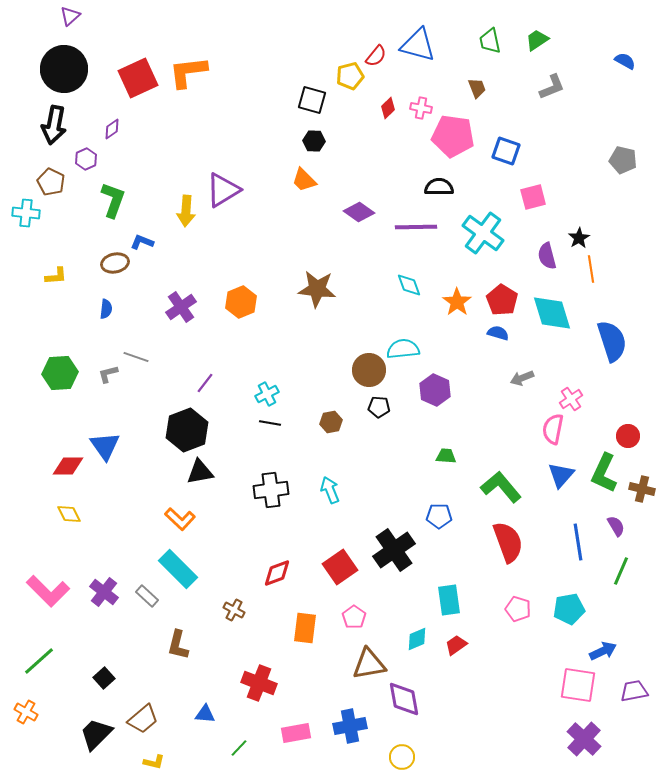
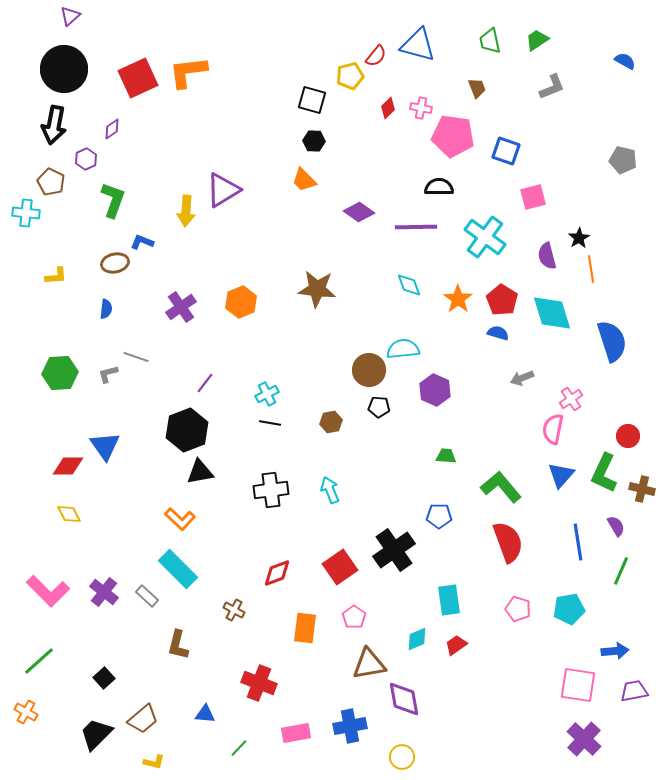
cyan cross at (483, 233): moved 2 px right, 4 px down
orange star at (457, 302): moved 1 px right, 3 px up
blue arrow at (603, 651): moved 12 px right; rotated 20 degrees clockwise
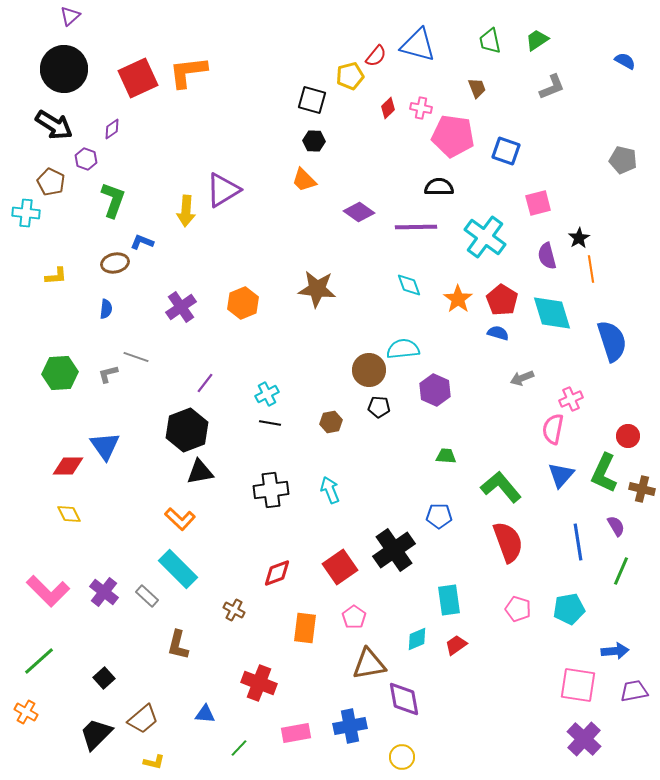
black arrow at (54, 125): rotated 69 degrees counterclockwise
purple hexagon at (86, 159): rotated 15 degrees counterclockwise
pink square at (533, 197): moved 5 px right, 6 px down
orange hexagon at (241, 302): moved 2 px right, 1 px down
pink cross at (571, 399): rotated 10 degrees clockwise
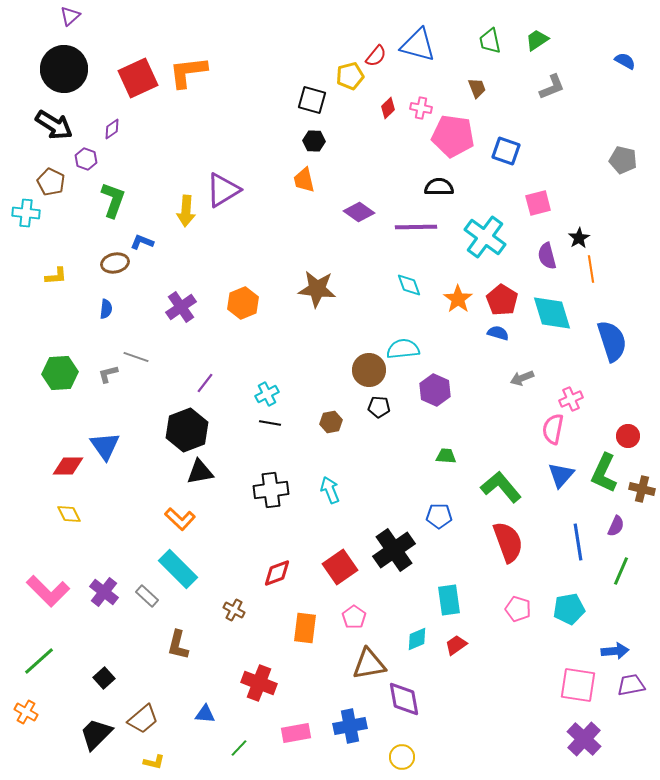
orange trapezoid at (304, 180): rotated 32 degrees clockwise
purple semicircle at (616, 526): rotated 55 degrees clockwise
purple trapezoid at (634, 691): moved 3 px left, 6 px up
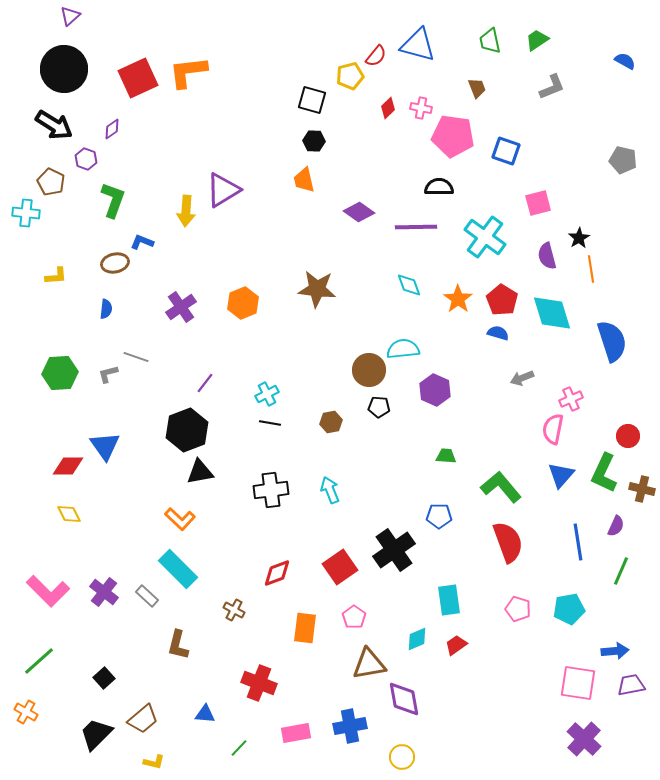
pink square at (578, 685): moved 2 px up
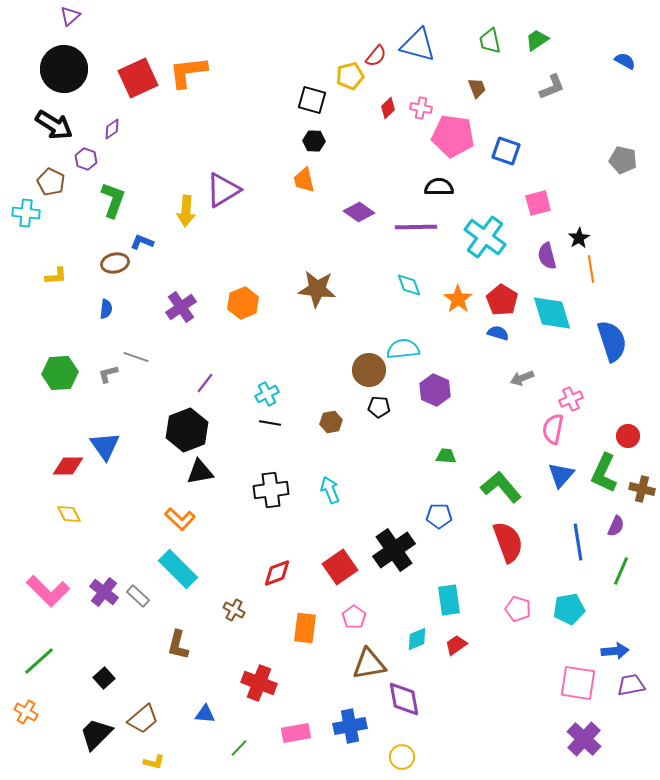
gray rectangle at (147, 596): moved 9 px left
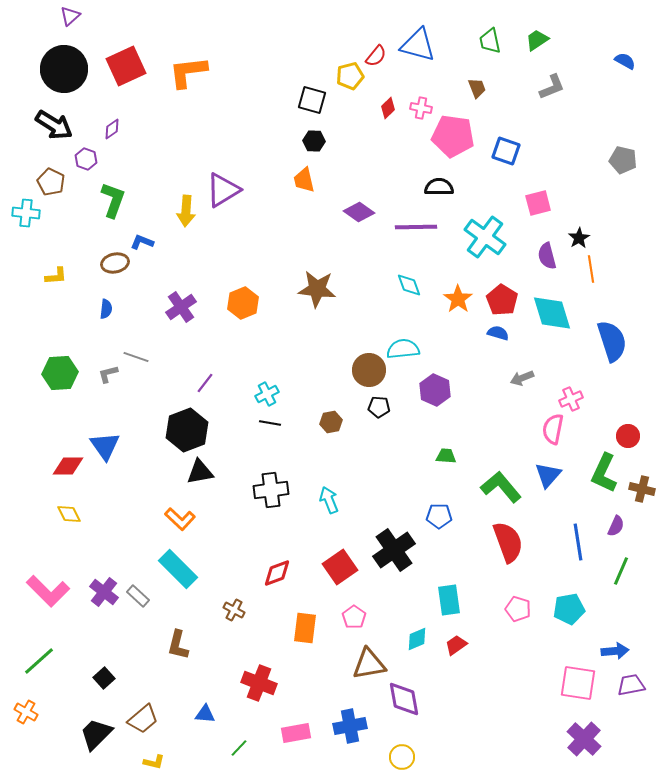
red square at (138, 78): moved 12 px left, 12 px up
blue triangle at (561, 475): moved 13 px left
cyan arrow at (330, 490): moved 1 px left, 10 px down
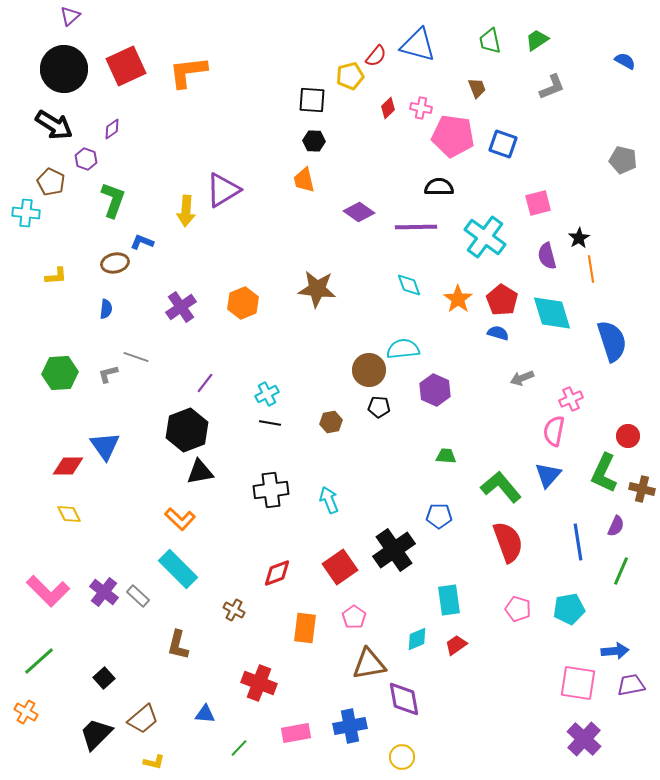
black square at (312, 100): rotated 12 degrees counterclockwise
blue square at (506, 151): moved 3 px left, 7 px up
pink semicircle at (553, 429): moved 1 px right, 2 px down
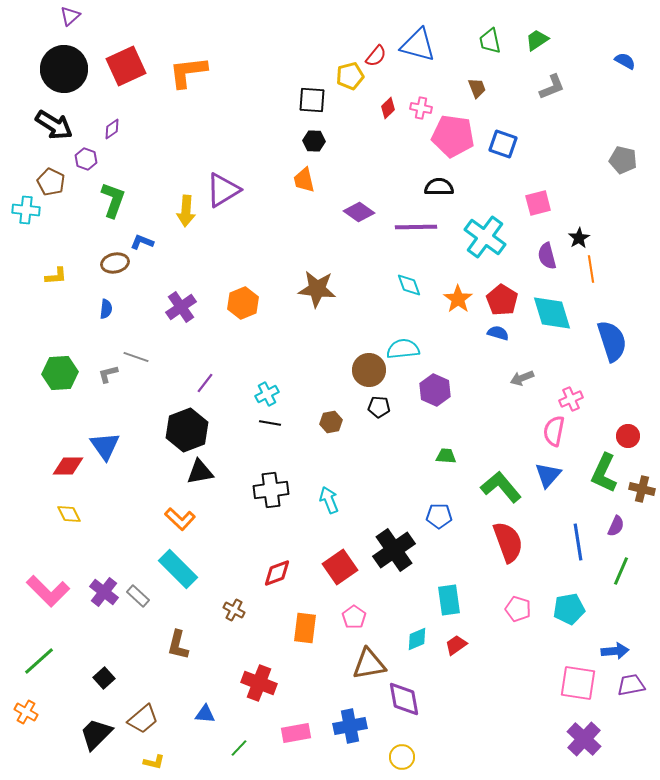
cyan cross at (26, 213): moved 3 px up
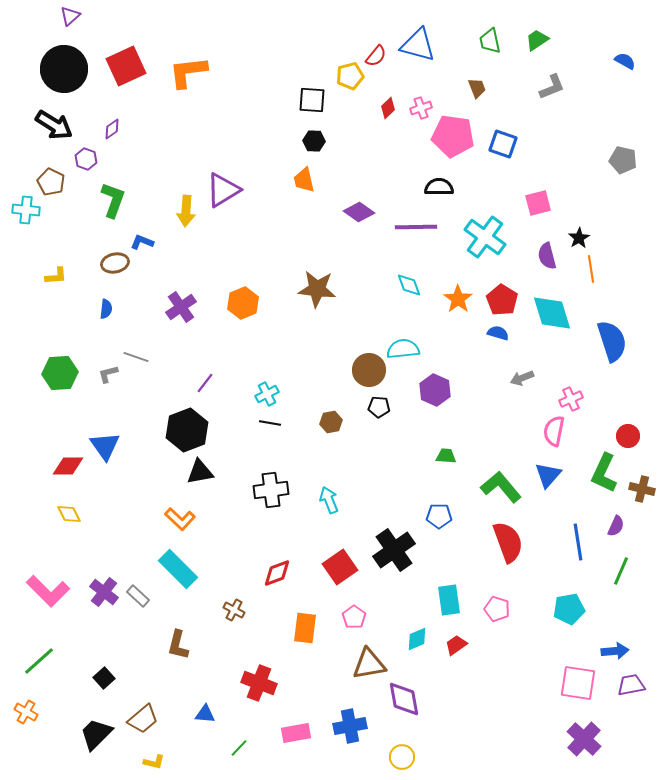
pink cross at (421, 108): rotated 30 degrees counterclockwise
pink pentagon at (518, 609): moved 21 px left
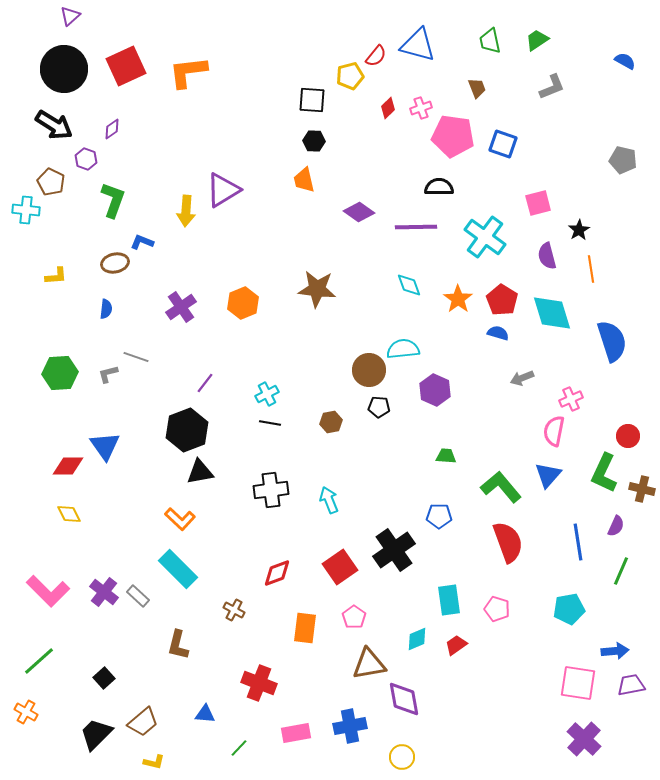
black star at (579, 238): moved 8 px up
brown trapezoid at (143, 719): moved 3 px down
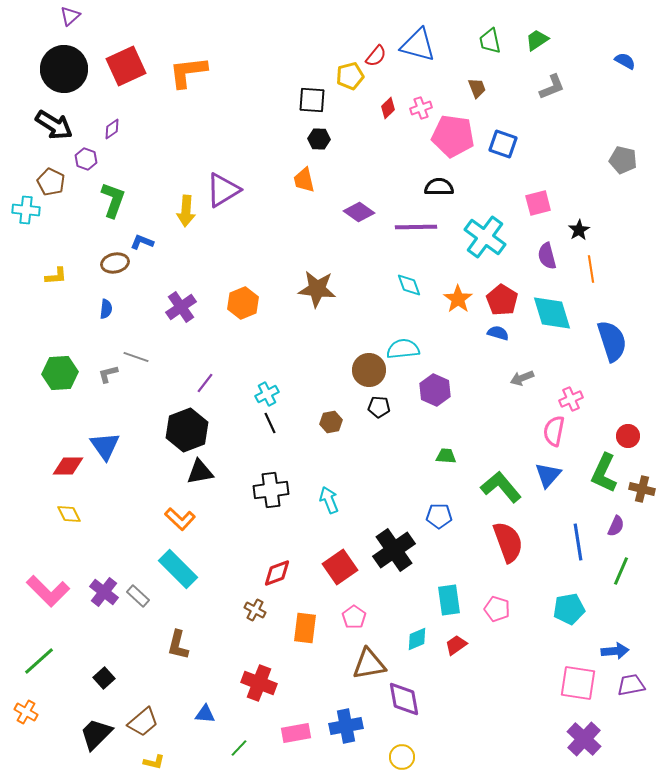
black hexagon at (314, 141): moved 5 px right, 2 px up
black line at (270, 423): rotated 55 degrees clockwise
brown cross at (234, 610): moved 21 px right
blue cross at (350, 726): moved 4 px left
